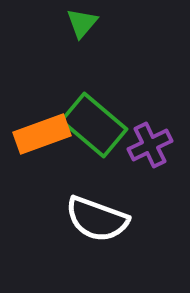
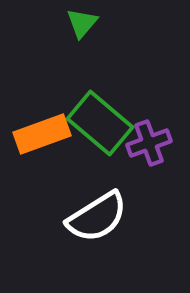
green rectangle: moved 6 px right, 2 px up
purple cross: moved 1 px left, 2 px up; rotated 6 degrees clockwise
white semicircle: moved 2 px up; rotated 52 degrees counterclockwise
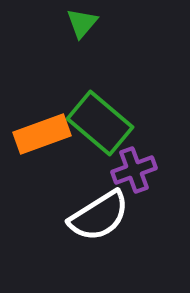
purple cross: moved 15 px left, 27 px down
white semicircle: moved 2 px right, 1 px up
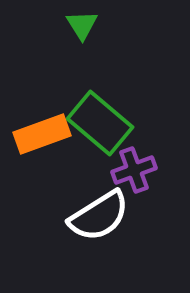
green triangle: moved 2 px down; rotated 12 degrees counterclockwise
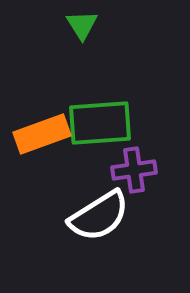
green rectangle: rotated 44 degrees counterclockwise
purple cross: rotated 12 degrees clockwise
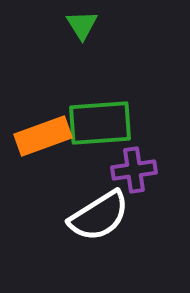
orange rectangle: moved 1 px right, 2 px down
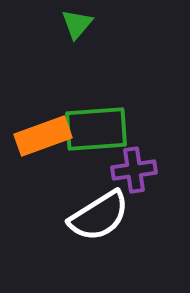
green triangle: moved 5 px left, 1 px up; rotated 12 degrees clockwise
green rectangle: moved 4 px left, 6 px down
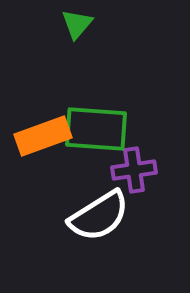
green rectangle: rotated 8 degrees clockwise
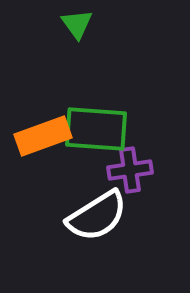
green triangle: rotated 16 degrees counterclockwise
purple cross: moved 4 px left
white semicircle: moved 2 px left
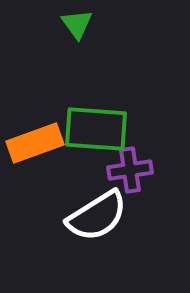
orange rectangle: moved 8 px left, 7 px down
